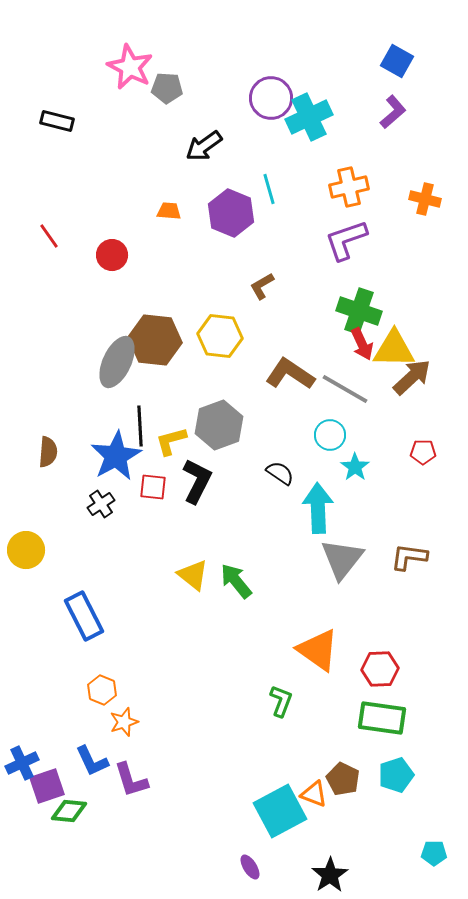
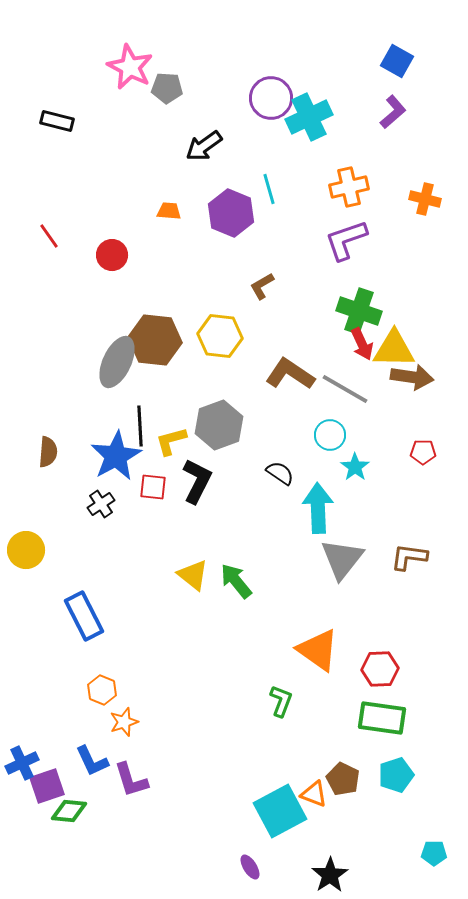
brown arrow at (412, 377): rotated 51 degrees clockwise
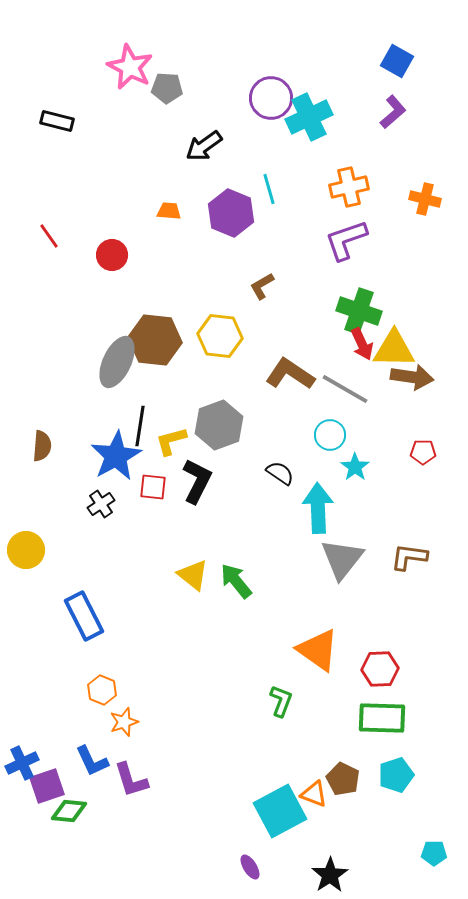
black line at (140, 426): rotated 12 degrees clockwise
brown semicircle at (48, 452): moved 6 px left, 6 px up
green rectangle at (382, 718): rotated 6 degrees counterclockwise
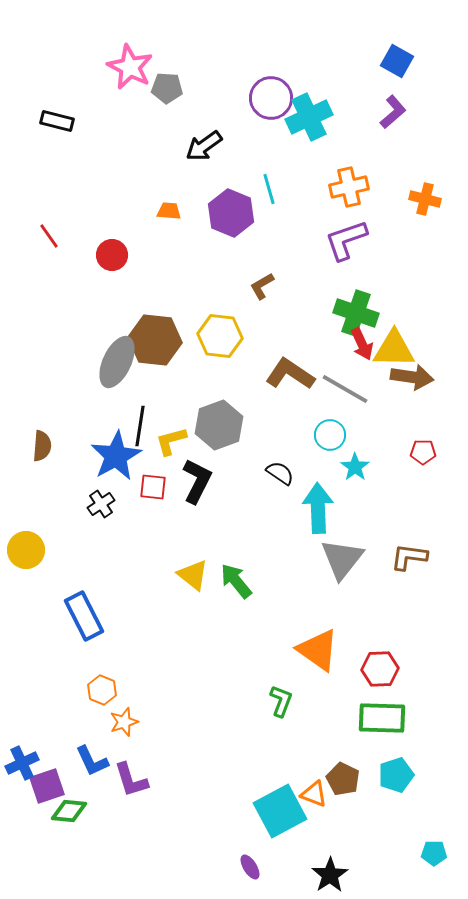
green cross at (359, 311): moved 3 px left, 2 px down
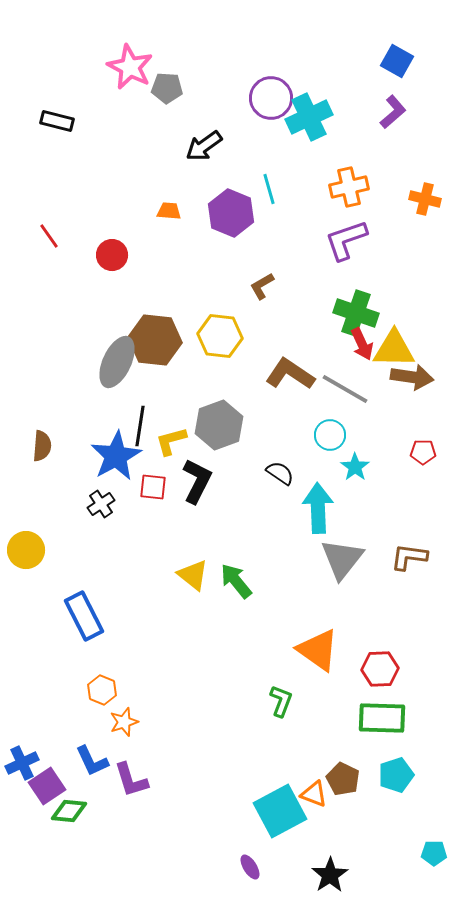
purple square at (47, 786): rotated 15 degrees counterclockwise
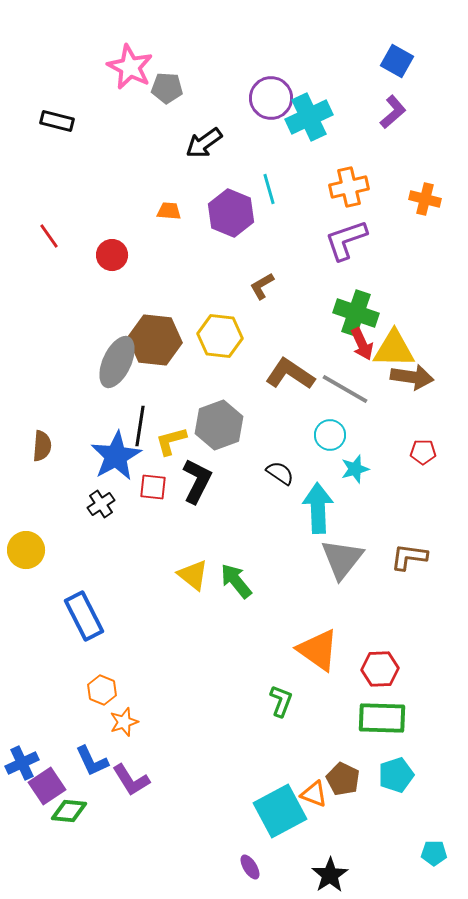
black arrow at (204, 146): moved 3 px up
cyan star at (355, 467): moved 2 px down; rotated 20 degrees clockwise
purple L-shape at (131, 780): rotated 15 degrees counterclockwise
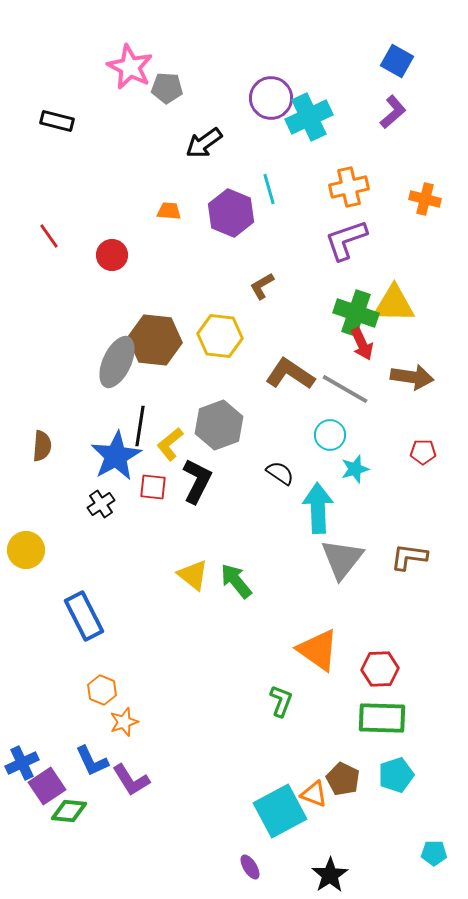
yellow triangle at (394, 349): moved 45 px up
yellow L-shape at (171, 441): moved 1 px left, 3 px down; rotated 24 degrees counterclockwise
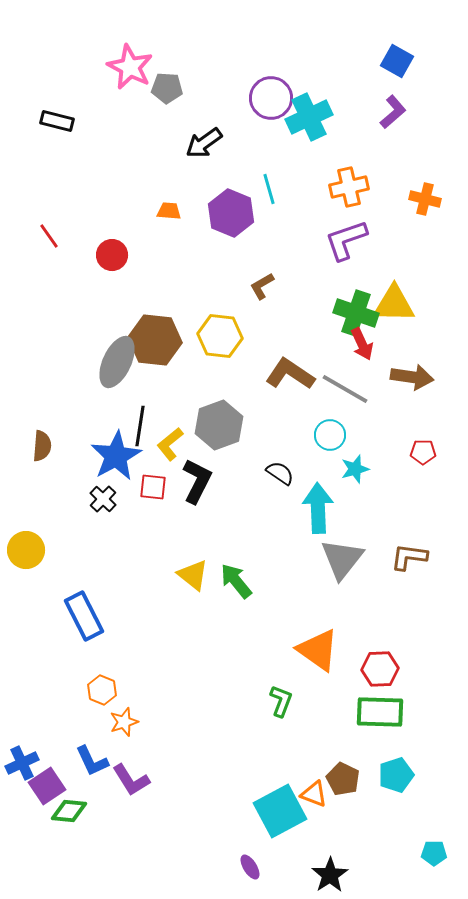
black cross at (101, 504): moved 2 px right, 5 px up; rotated 12 degrees counterclockwise
green rectangle at (382, 718): moved 2 px left, 6 px up
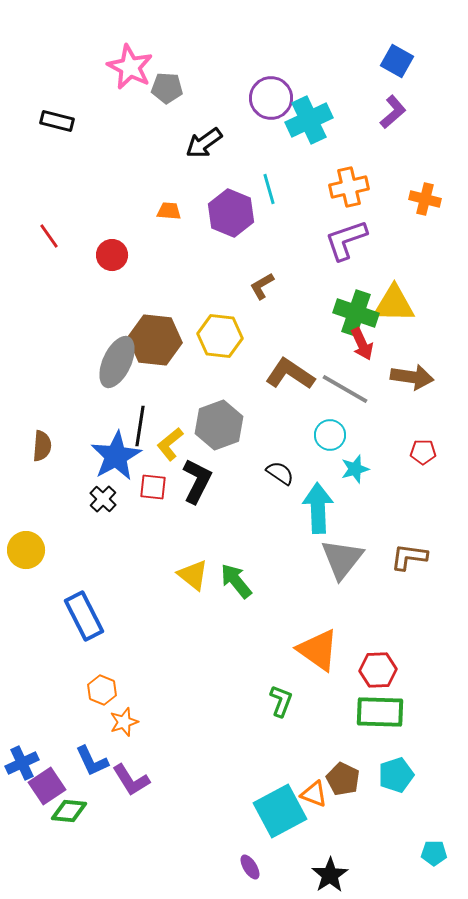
cyan cross at (309, 117): moved 3 px down
red hexagon at (380, 669): moved 2 px left, 1 px down
